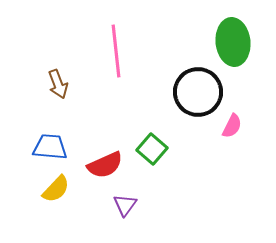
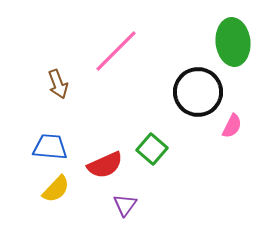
pink line: rotated 51 degrees clockwise
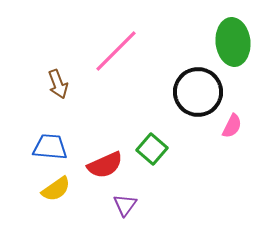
yellow semicircle: rotated 12 degrees clockwise
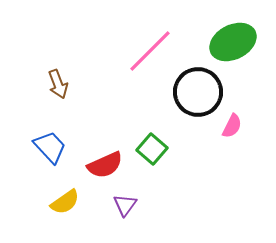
green ellipse: rotated 69 degrees clockwise
pink line: moved 34 px right
blue trapezoid: rotated 42 degrees clockwise
yellow semicircle: moved 9 px right, 13 px down
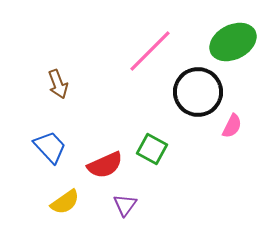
green square: rotated 12 degrees counterclockwise
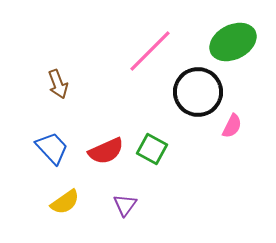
blue trapezoid: moved 2 px right, 1 px down
red semicircle: moved 1 px right, 14 px up
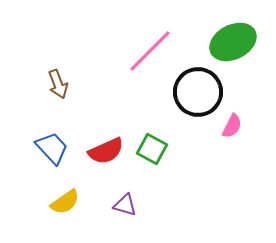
purple triangle: rotated 50 degrees counterclockwise
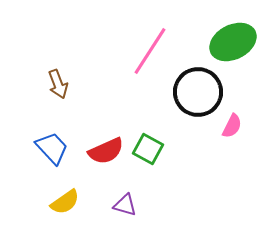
pink line: rotated 12 degrees counterclockwise
green square: moved 4 px left
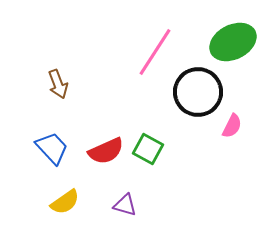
pink line: moved 5 px right, 1 px down
